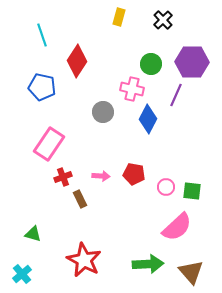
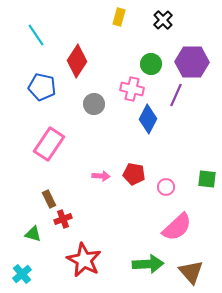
cyan line: moved 6 px left; rotated 15 degrees counterclockwise
gray circle: moved 9 px left, 8 px up
red cross: moved 42 px down
green square: moved 15 px right, 12 px up
brown rectangle: moved 31 px left
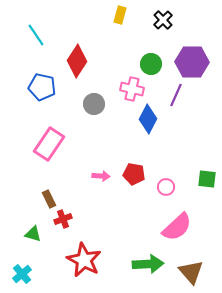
yellow rectangle: moved 1 px right, 2 px up
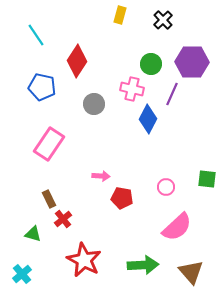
purple line: moved 4 px left, 1 px up
red pentagon: moved 12 px left, 24 px down
red cross: rotated 18 degrees counterclockwise
green arrow: moved 5 px left, 1 px down
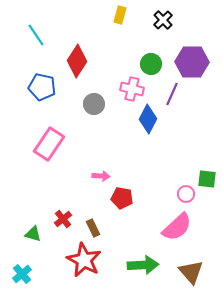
pink circle: moved 20 px right, 7 px down
brown rectangle: moved 44 px right, 29 px down
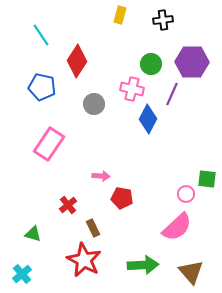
black cross: rotated 36 degrees clockwise
cyan line: moved 5 px right
red cross: moved 5 px right, 14 px up
